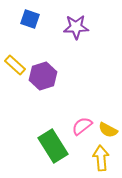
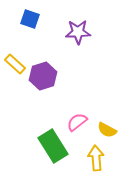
purple star: moved 2 px right, 5 px down
yellow rectangle: moved 1 px up
pink semicircle: moved 5 px left, 4 px up
yellow semicircle: moved 1 px left
yellow arrow: moved 5 px left
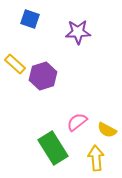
green rectangle: moved 2 px down
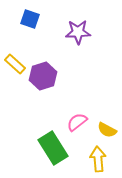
yellow arrow: moved 2 px right, 1 px down
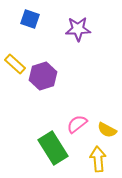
purple star: moved 3 px up
pink semicircle: moved 2 px down
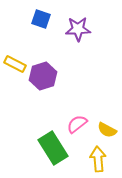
blue square: moved 11 px right
yellow rectangle: rotated 15 degrees counterclockwise
